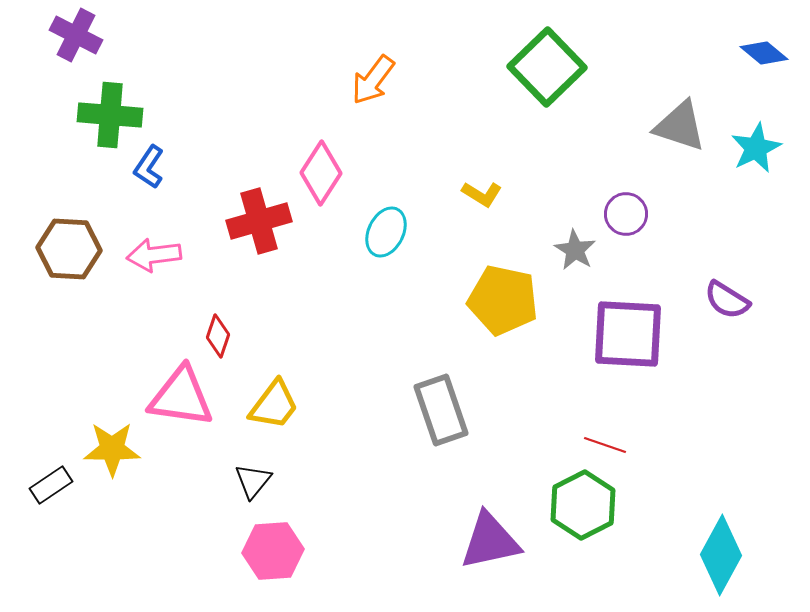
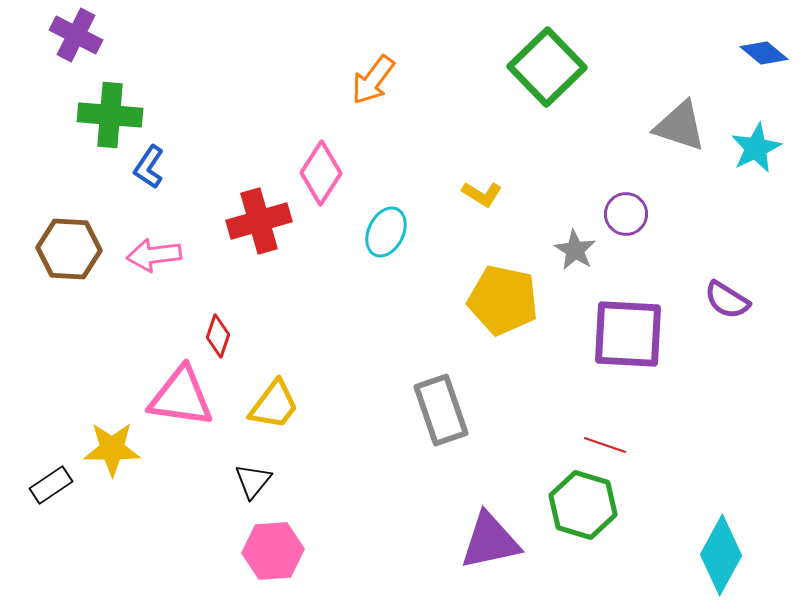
green hexagon: rotated 16 degrees counterclockwise
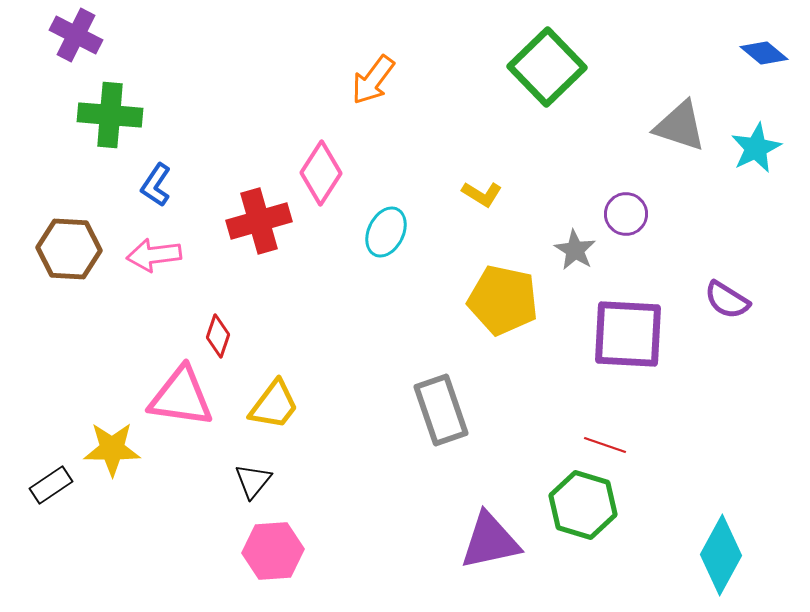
blue L-shape: moved 7 px right, 18 px down
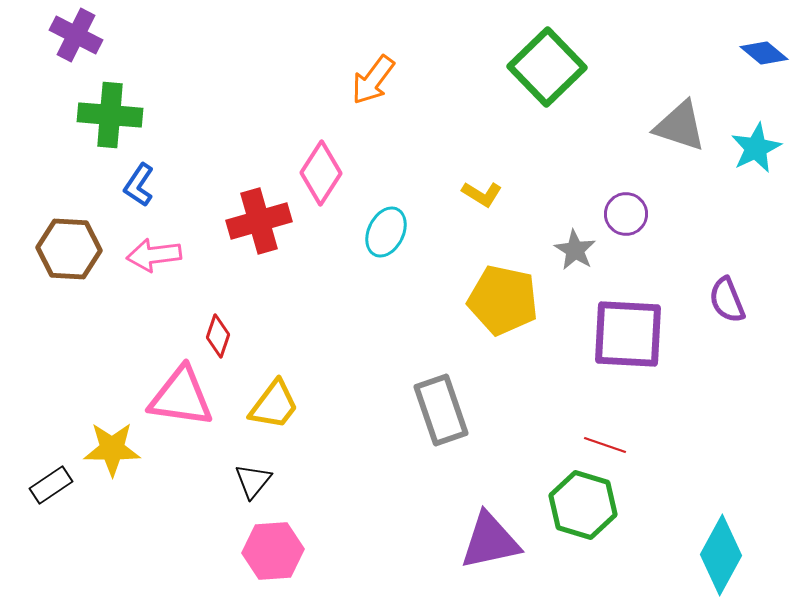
blue L-shape: moved 17 px left
purple semicircle: rotated 36 degrees clockwise
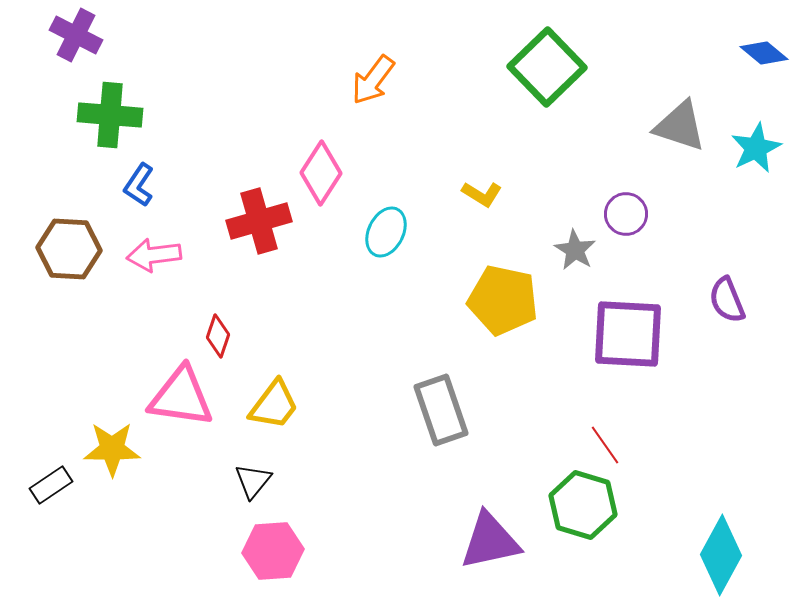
red line: rotated 36 degrees clockwise
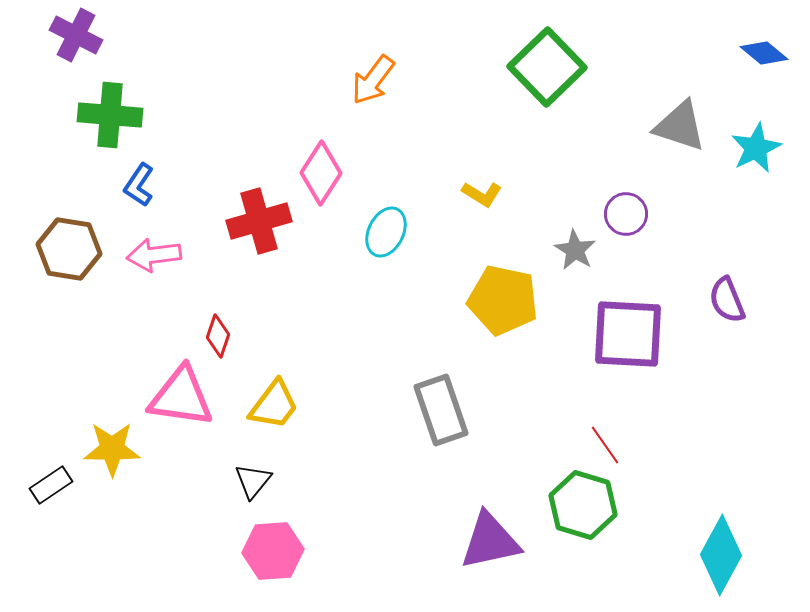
brown hexagon: rotated 6 degrees clockwise
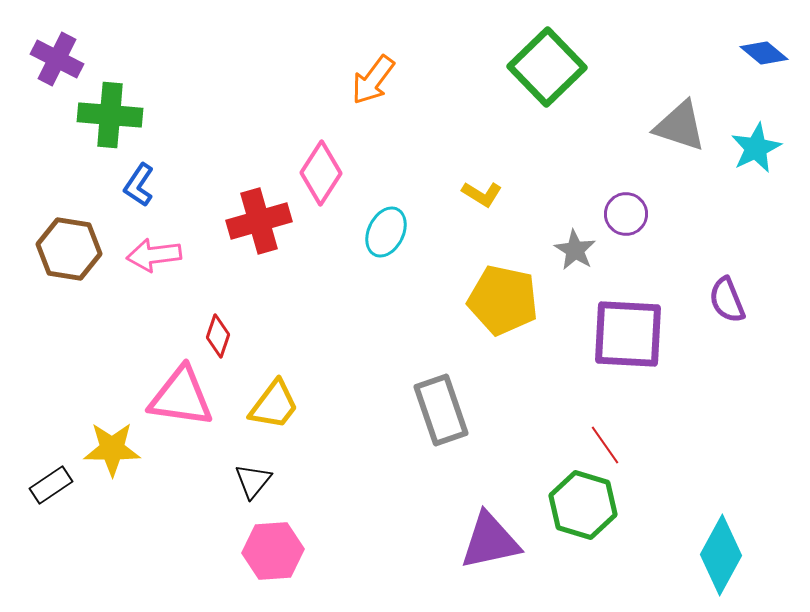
purple cross: moved 19 px left, 24 px down
